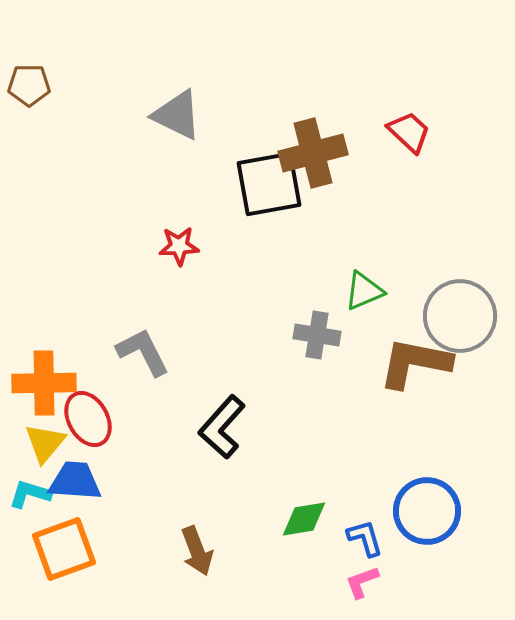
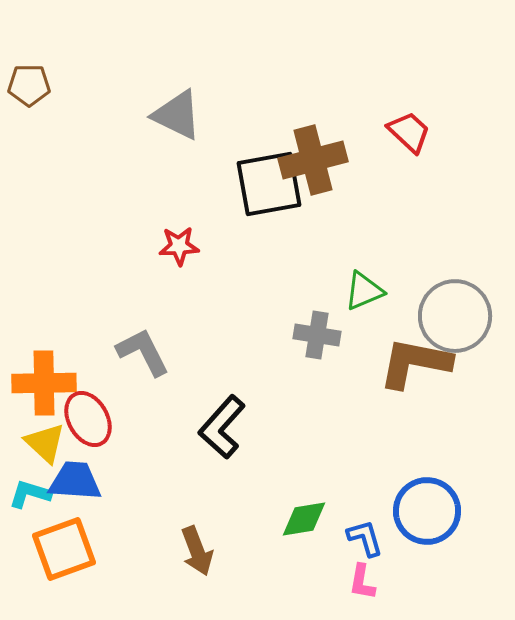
brown cross: moved 7 px down
gray circle: moved 5 px left
yellow triangle: rotated 27 degrees counterclockwise
pink L-shape: rotated 60 degrees counterclockwise
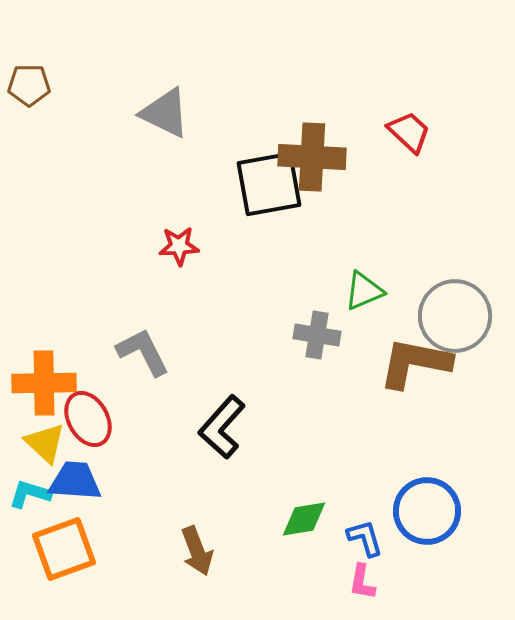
gray triangle: moved 12 px left, 2 px up
brown cross: moved 1 px left, 3 px up; rotated 18 degrees clockwise
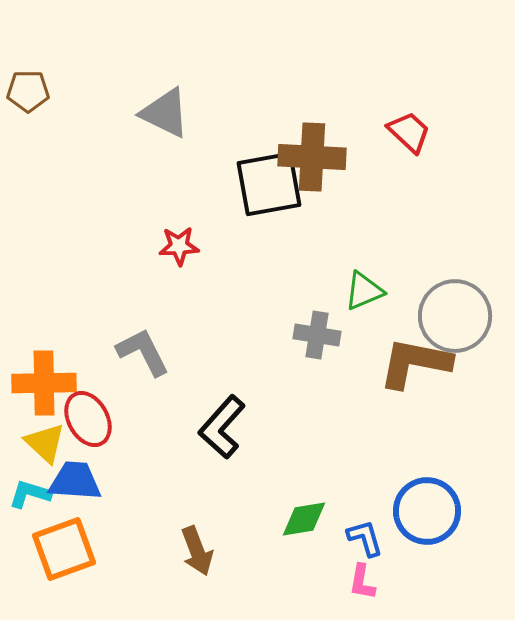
brown pentagon: moved 1 px left, 6 px down
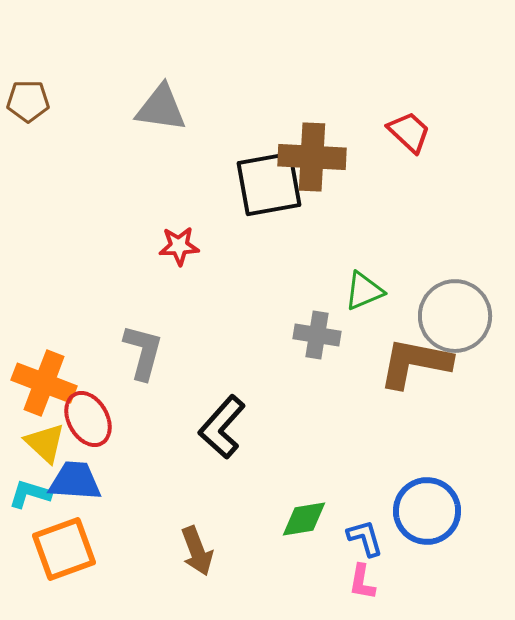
brown pentagon: moved 10 px down
gray triangle: moved 4 px left, 5 px up; rotated 18 degrees counterclockwise
gray L-shape: rotated 42 degrees clockwise
orange cross: rotated 22 degrees clockwise
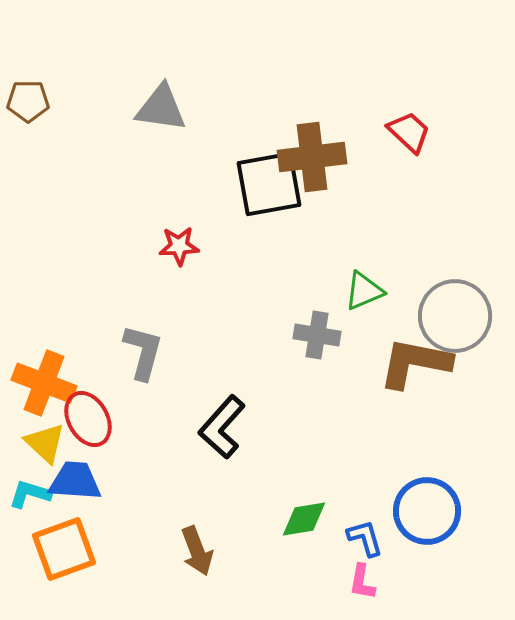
brown cross: rotated 10 degrees counterclockwise
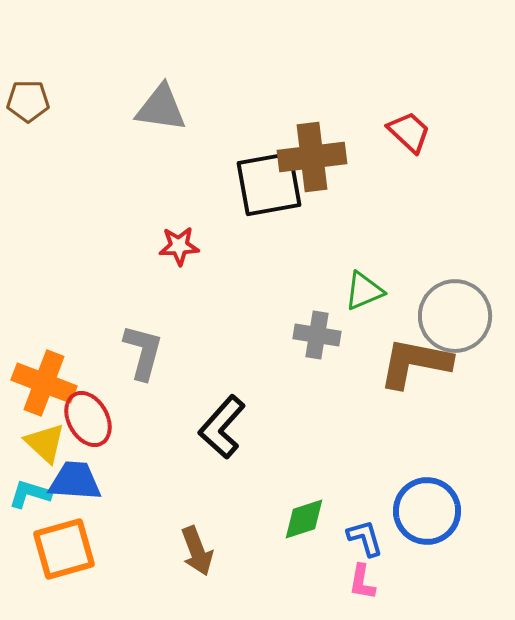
green diamond: rotated 9 degrees counterclockwise
orange square: rotated 4 degrees clockwise
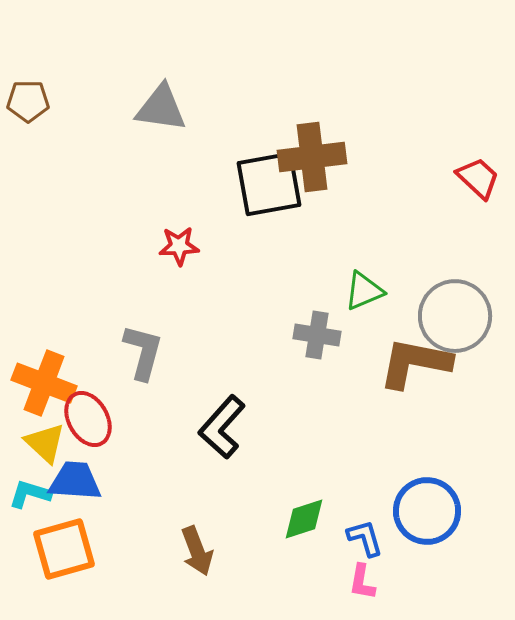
red trapezoid: moved 69 px right, 46 px down
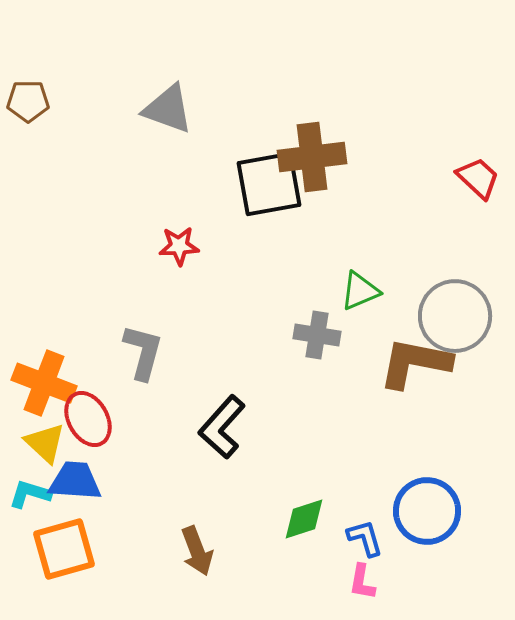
gray triangle: moved 7 px right, 1 px down; rotated 12 degrees clockwise
green triangle: moved 4 px left
